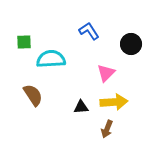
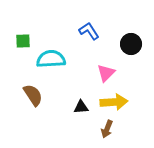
green square: moved 1 px left, 1 px up
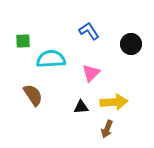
pink triangle: moved 15 px left
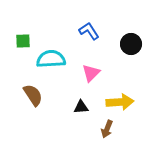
yellow arrow: moved 6 px right
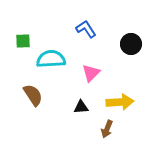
blue L-shape: moved 3 px left, 2 px up
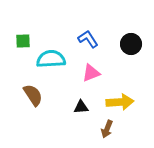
blue L-shape: moved 2 px right, 10 px down
pink triangle: rotated 24 degrees clockwise
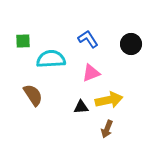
yellow arrow: moved 11 px left, 2 px up; rotated 8 degrees counterclockwise
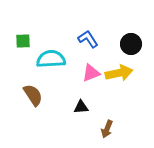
yellow arrow: moved 10 px right, 27 px up
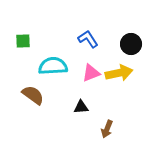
cyan semicircle: moved 2 px right, 7 px down
brown semicircle: rotated 20 degrees counterclockwise
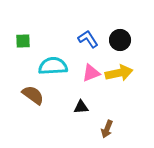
black circle: moved 11 px left, 4 px up
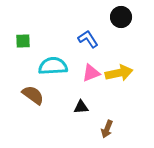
black circle: moved 1 px right, 23 px up
